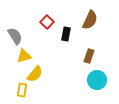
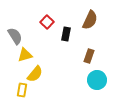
yellow triangle: moved 1 px right, 1 px up
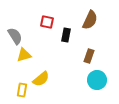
red square: rotated 32 degrees counterclockwise
black rectangle: moved 1 px down
yellow triangle: moved 1 px left
yellow semicircle: moved 6 px right, 5 px down; rotated 12 degrees clockwise
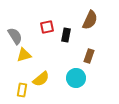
red square: moved 5 px down; rotated 24 degrees counterclockwise
cyan circle: moved 21 px left, 2 px up
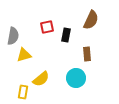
brown semicircle: moved 1 px right
gray semicircle: moved 2 px left; rotated 42 degrees clockwise
brown rectangle: moved 2 px left, 2 px up; rotated 24 degrees counterclockwise
yellow rectangle: moved 1 px right, 2 px down
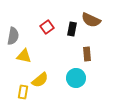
brown semicircle: rotated 90 degrees clockwise
red square: rotated 24 degrees counterclockwise
black rectangle: moved 6 px right, 6 px up
yellow triangle: moved 1 px down; rotated 28 degrees clockwise
yellow semicircle: moved 1 px left, 1 px down
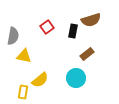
brown semicircle: rotated 42 degrees counterclockwise
black rectangle: moved 1 px right, 2 px down
brown rectangle: rotated 56 degrees clockwise
